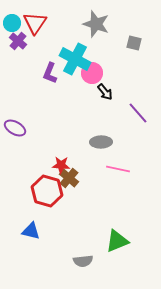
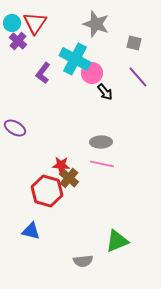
purple L-shape: moved 7 px left; rotated 15 degrees clockwise
purple line: moved 36 px up
pink line: moved 16 px left, 5 px up
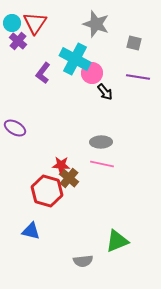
purple line: rotated 40 degrees counterclockwise
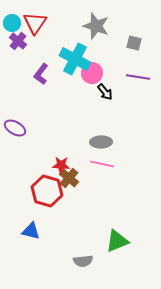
gray star: moved 2 px down
purple L-shape: moved 2 px left, 1 px down
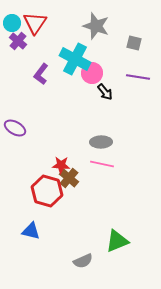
gray semicircle: rotated 18 degrees counterclockwise
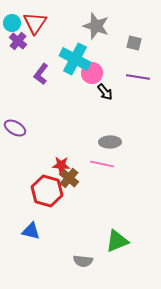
gray ellipse: moved 9 px right
gray semicircle: rotated 30 degrees clockwise
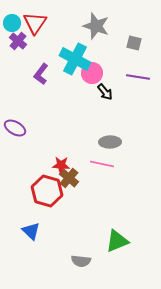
blue triangle: rotated 30 degrees clockwise
gray semicircle: moved 2 px left
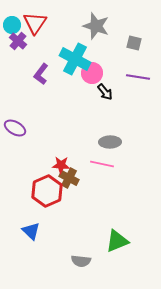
cyan circle: moved 2 px down
brown cross: rotated 12 degrees counterclockwise
red hexagon: rotated 20 degrees clockwise
